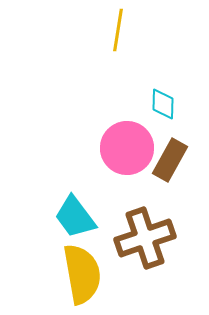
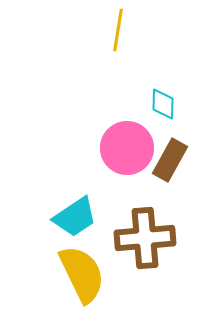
cyan trapezoid: rotated 87 degrees counterclockwise
brown cross: rotated 14 degrees clockwise
yellow semicircle: rotated 16 degrees counterclockwise
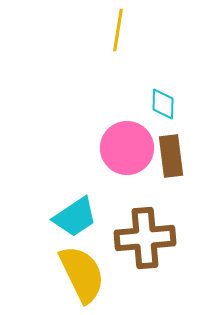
brown rectangle: moved 1 px right, 4 px up; rotated 36 degrees counterclockwise
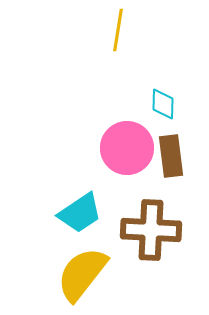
cyan trapezoid: moved 5 px right, 4 px up
brown cross: moved 6 px right, 8 px up; rotated 8 degrees clockwise
yellow semicircle: rotated 116 degrees counterclockwise
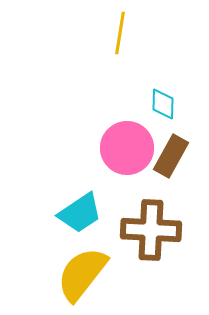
yellow line: moved 2 px right, 3 px down
brown rectangle: rotated 36 degrees clockwise
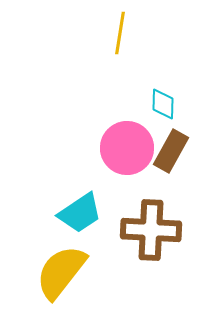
brown rectangle: moved 5 px up
yellow semicircle: moved 21 px left, 2 px up
